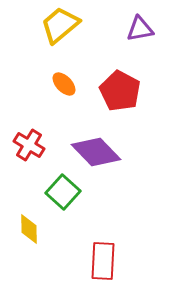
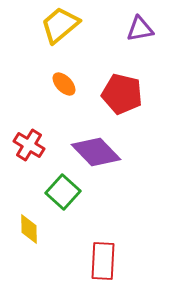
red pentagon: moved 2 px right, 3 px down; rotated 15 degrees counterclockwise
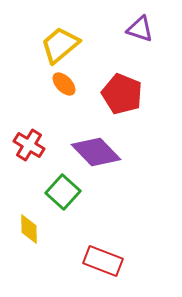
yellow trapezoid: moved 20 px down
purple triangle: rotated 28 degrees clockwise
red pentagon: rotated 9 degrees clockwise
red rectangle: rotated 72 degrees counterclockwise
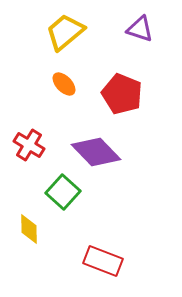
yellow trapezoid: moved 5 px right, 13 px up
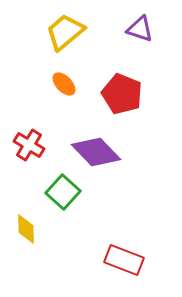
yellow diamond: moved 3 px left
red rectangle: moved 21 px right, 1 px up
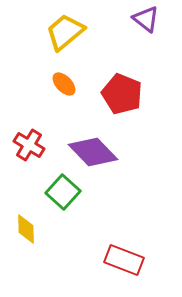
purple triangle: moved 6 px right, 10 px up; rotated 20 degrees clockwise
purple diamond: moved 3 px left
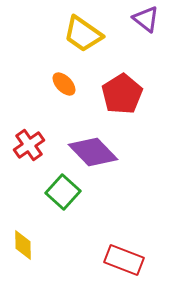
yellow trapezoid: moved 18 px right, 2 px down; rotated 105 degrees counterclockwise
red pentagon: rotated 18 degrees clockwise
red cross: rotated 24 degrees clockwise
yellow diamond: moved 3 px left, 16 px down
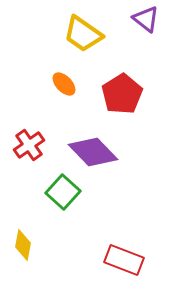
yellow diamond: rotated 12 degrees clockwise
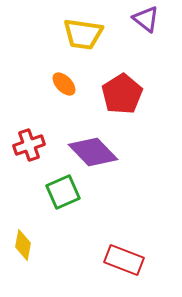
yellow trapezoid: rotated 27 degrees counterclockwise
red cross: rotated 16 degrees clockwise
green square: rotated 24 degrees clockwise
